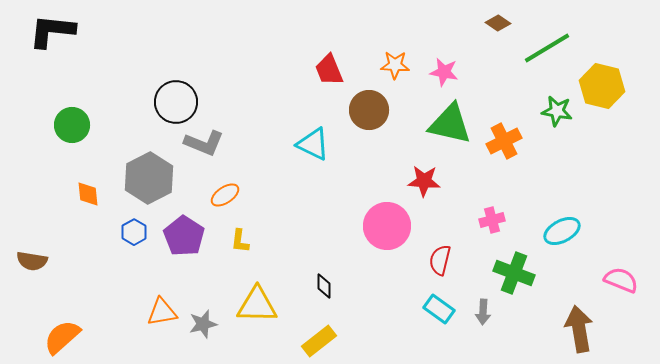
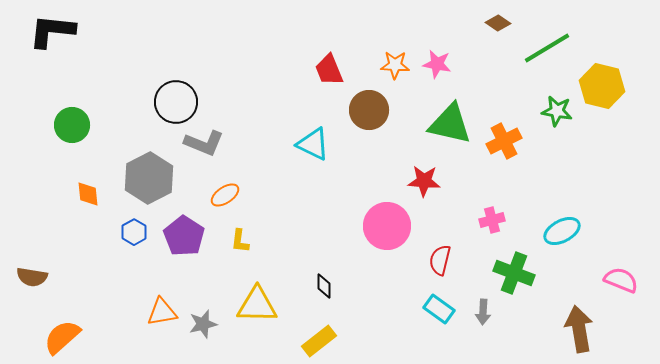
pink star: moved 7 px left, 8 px up
brown semicircle: moved 16 px down
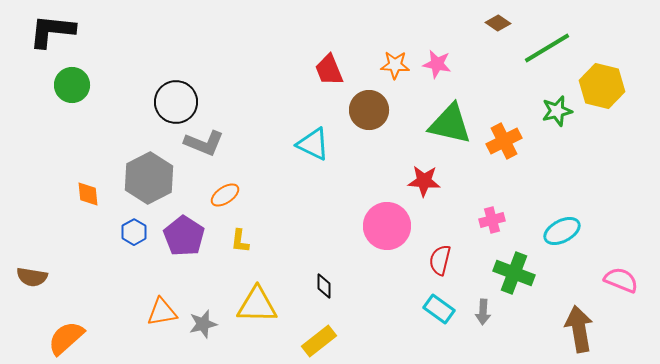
green star: rotated 24 degrees counterclockwise
green circle: moved 40 px up
orange semicircle: moved 4 px right, 1 px down
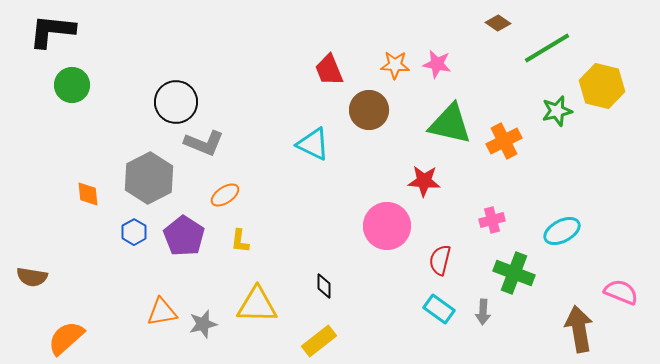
pink semicircle: moved 12 px down
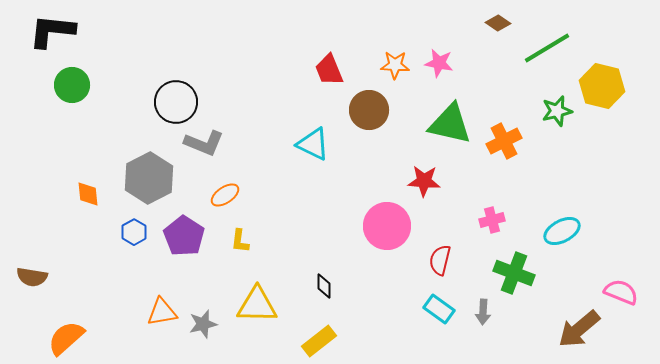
pink star: moved 2 px right, 1 px up
brown arrow: rotated 120 degrees counterclockwise
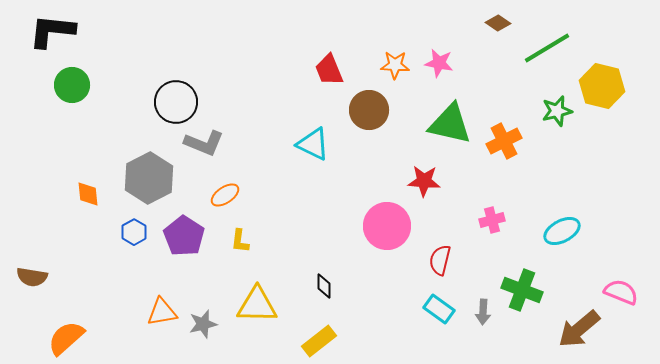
green cross: moved 8 px right, 17 px down
